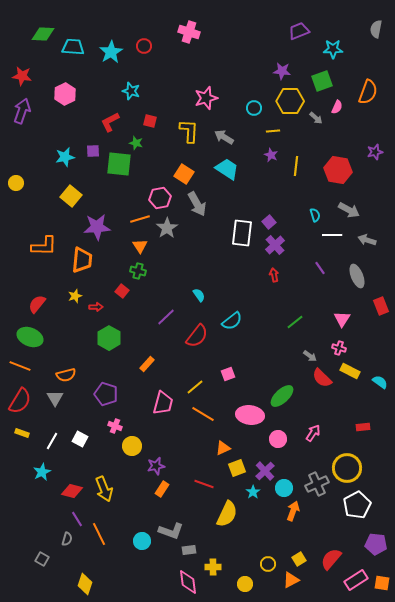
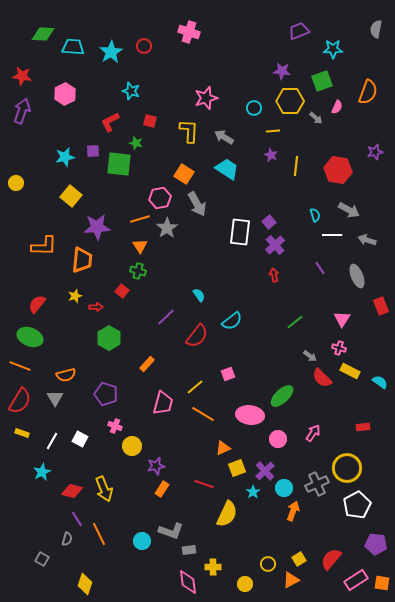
white rectangle at (242, 233): moved 2 px left, 1 px up
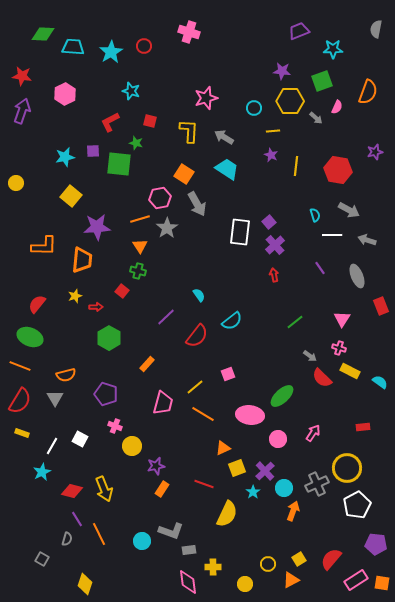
white line at (52, 441): moved 5 px down
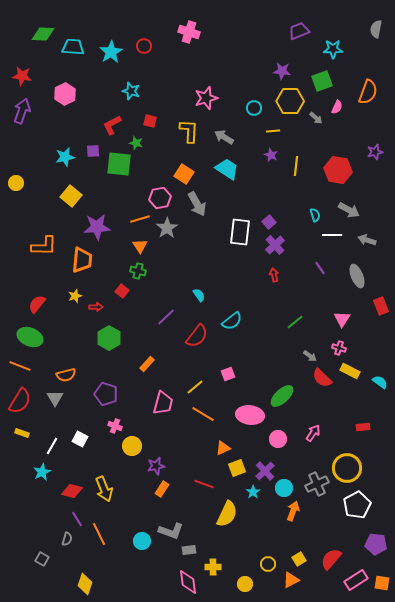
red L-shape at (110, 122): moved 2 px right, 3 px down
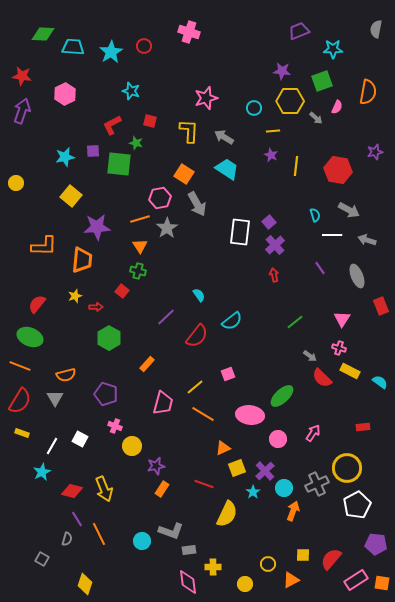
orange semicircle at (368, 92): rotated 10 degrees counterclockwise
yellow square at (299, 559): moved 4 px right, 4 px up; rotated 32 degrees clockwise
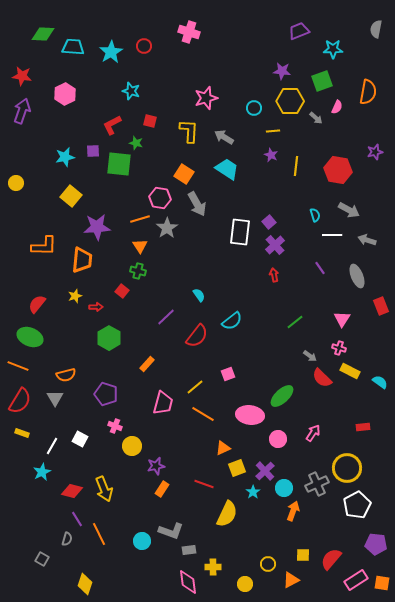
pink hexagon at (160, 198): rotated 20 degrees clockwise
orange line at (20, 366): moved 2 px left
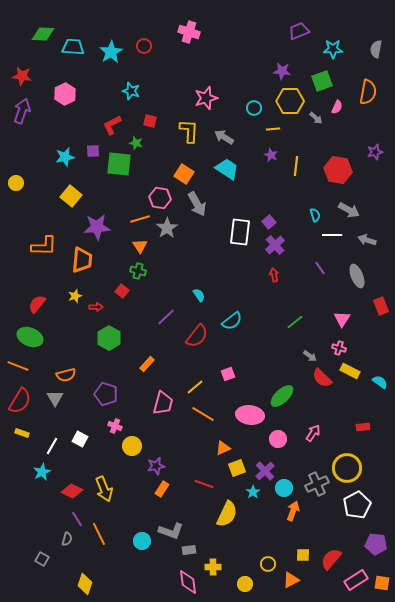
gray semicircle at (376, 29): moved 20 px down
yellow line at (273, 131): moved 2 px up
red diamond at (72, 491): rotated 10 degrees clockwise
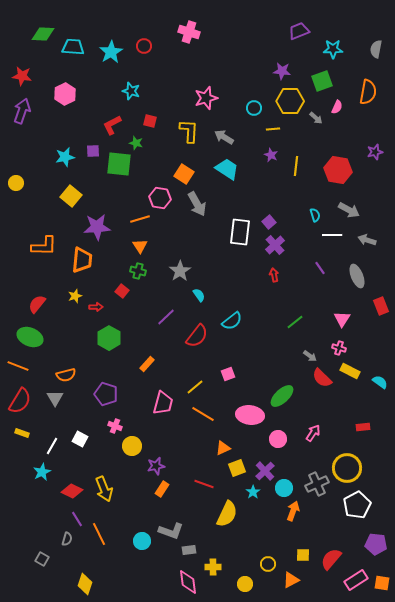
gray star at (167, 228): moved 13 px right, 43 px down
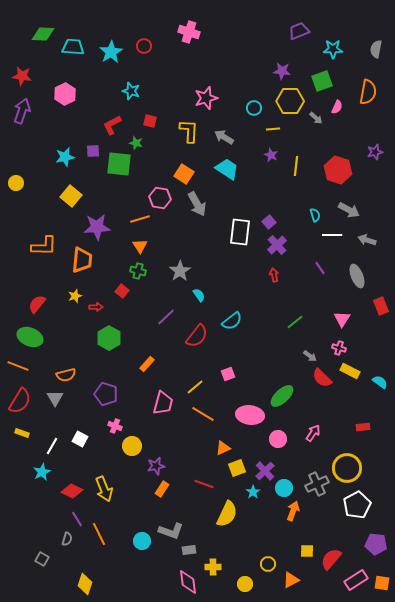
red hexagon at (338, 170): rotated 8 degrees clockwise
purple cross at (275, 245): moved 2 px right
yellow square at (303, 555): moved 4 px right, 4 px up
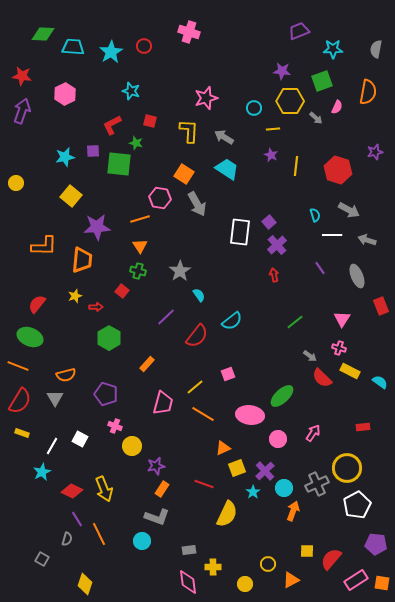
gray L-shape at (171, 531): moved 14 px left, 14 px up
